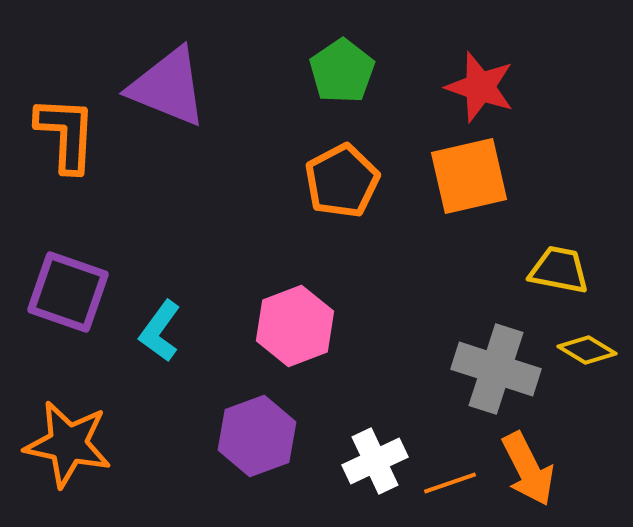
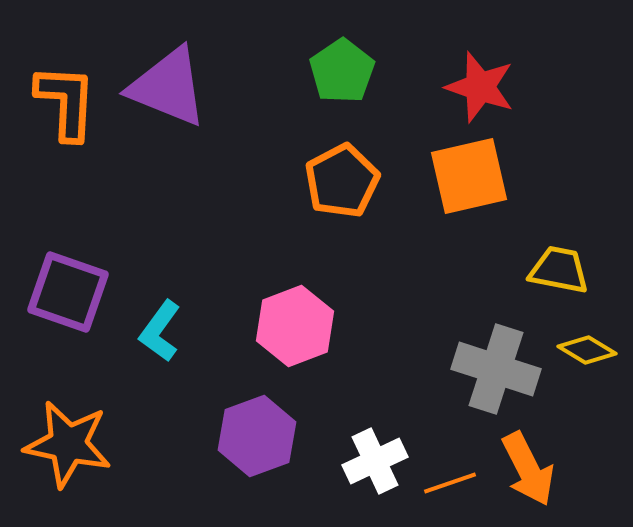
orange L-shape: moved 32 px up
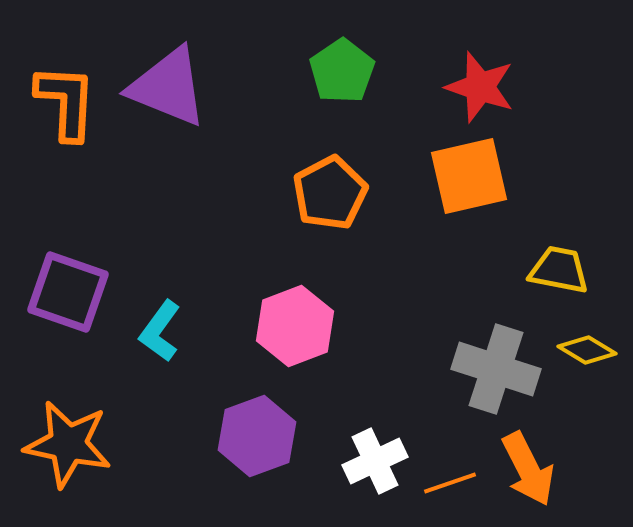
orange pentagon: moved 12 px left, 12 px down
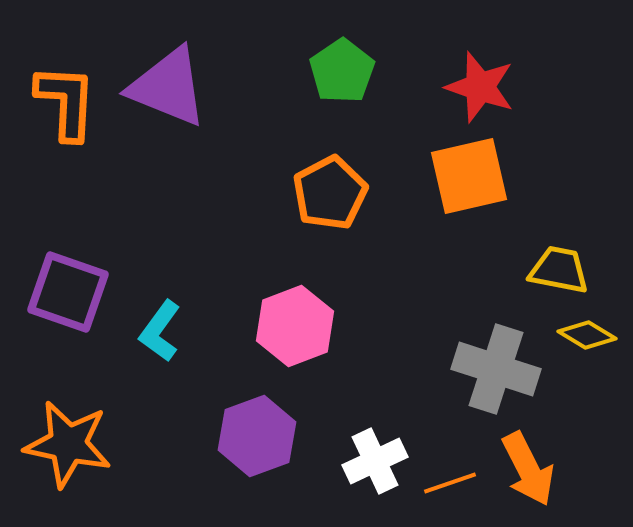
yellow diamond: moved 15 px up
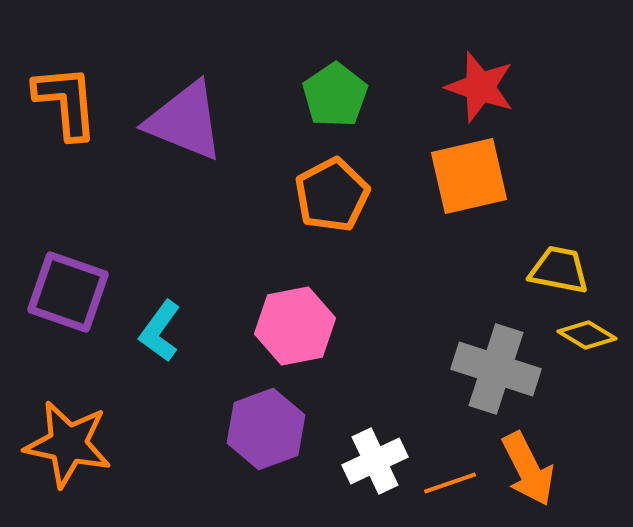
green pentagon: moved 7 px left, 24 px down
purple triangle: moved 17 px right, 34 px down
orange L-shape: rotated 8 degrees counterclockwise
orange pentagon: moved 2 px right, 2 px down
pink hexagon: rotated 10 degrees clockwise
purple hexagon: moved 9 px right, 7 px up
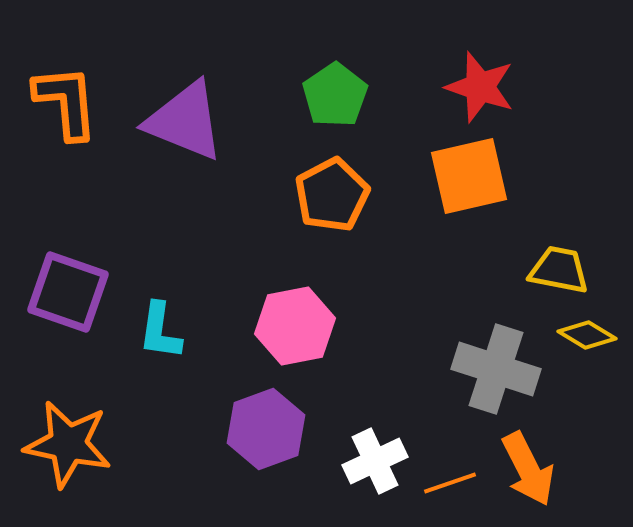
cyan L-shape: rotated 28 degrees counterclockwise
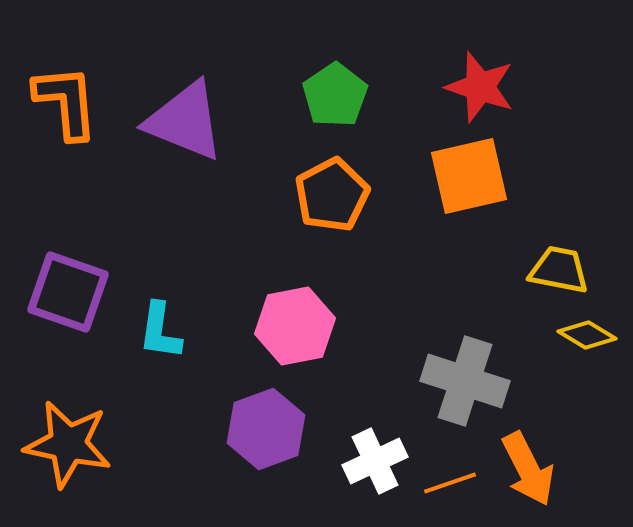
gray cross: moved 31 px left, 12 px down
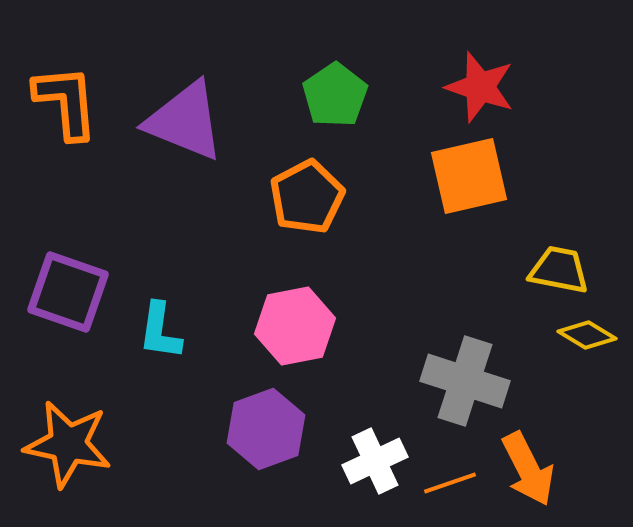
orange pentagon: moved 25 px left, 2 px down
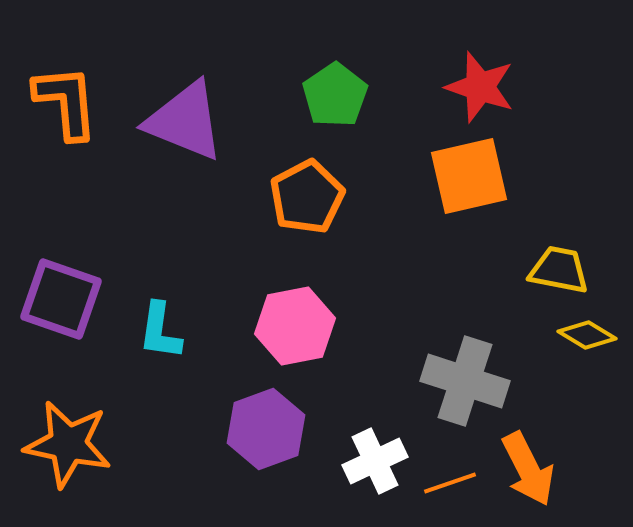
purple square: moved 7 px left, 7 px down
